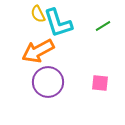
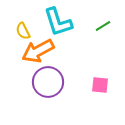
yellow semicircle: moved 15 px left, 17 px down
cyan L-shape: moved 1 px up
pink square: moved 2 px down
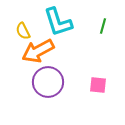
green line: rotated 42 degrees counterclockwise
pink square: moved 2 px left
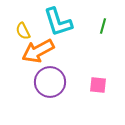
purple circle: moved 2 px right
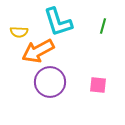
yellow semicircle: moved 4 px left, 1 px down; rotated 60 degrees counterclockwise
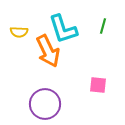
cyan L-shape: moved 5 px right, 7 px down
orange arrow: moved 10 px right; rotated 88 degrees counterclockwise
purple circle: moved 5 px left, 22 px down
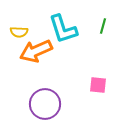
orange arrow: moved 12 px left; rotated 92 degrees clockwise
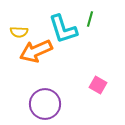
green line: moved 13 px left, 7 px up
pink square: rotated 24 degrees clockwise
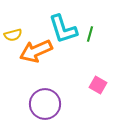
green line: moved 15 px down
yellow semicircle: moved 6 px left, 3 px down; rotated 18 degrees counterclockwise
